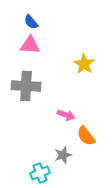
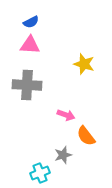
blue semicircle: rotated 77 degrees counterclockwise
yellow star: rotated 15 degrees counterclockwise
gray cross: moved 1 px right, 1 px up
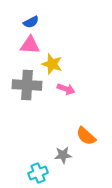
yellow star: moved 32 px left
pink arrow: moved 26 px up
orange semicircle: rotated 10 degrees counterclockwise
gray star: rotated 12 degrees clockwise
cyan cross: moved 2 px left
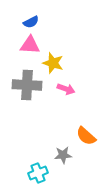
yellow star: moved 1 px right, 1 px up
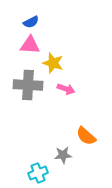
gray cross: moved 1 px right
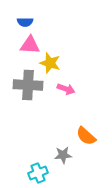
blue semicircle: moved 6 px left; rotated 28 degrees clockwise
yellow star: moved 3 px left
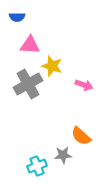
blue semicircle: moved 8 px left, 5 px up
yellow star: moved 2 px right, 3 px down
gray cross: moved 1 px up; rotated 32 degrees counterclockwise
pink arrow: moved 18 px right, 4 px up
orange semicircle: moved 5 px left
cyan cross: moved 1 px left, 7 px up
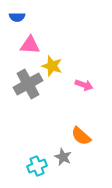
gray star: moved 2 px down; rotated 30 degrees clockwise
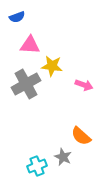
blue semicircle: rotated 21 degrees counterclockwise
yellow star: rotated 10 degrees counterclockwise
gray cross: moved 2 px left
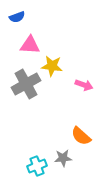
gray star: moved 1 px down; rotated 30 degrees counterclockwise
